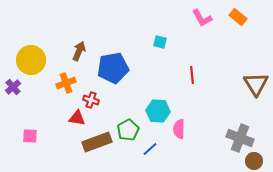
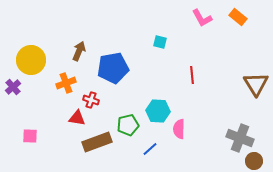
green pentagon: moved 5 px up; rotated 15 degrees clockwise
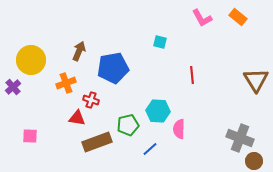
brown triangle: moved 4 px up
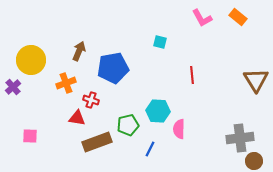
gray cross: rotated 28 degrees counterclockwise
blue line: rotated 21 degrees counterclockwise
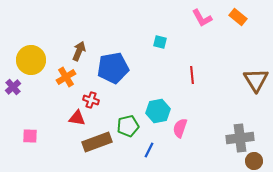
orange cross: moved 6 px up; rotated 12 degrees counterclockwise
cyan hexagon: rotated 15 degrees counterclockwise
green pentagon: moved 1 px down
pink semicircle: moved 1 px right, 1 px up; rotated 18 degrees clockwise
blue line: moved 1 px left, 1 px down
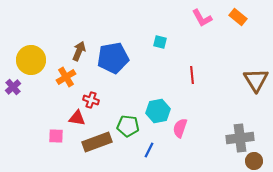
blue pentagon: moved 10 px up
green pentagon: rotated 20 degrees clockwise
pink square: moved 26 px right
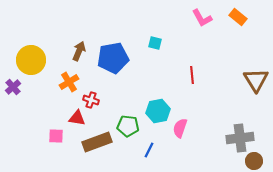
cyan square: moved 5 px left, 1 px down
orange cross: moved 3 px right, 5 px down
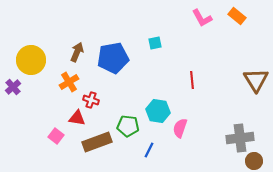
orange rectangle: moved 1 px left, 1 px up
cyan square: rotated 24 degrees counterclockwise
brown arrow: moved 2 px left, 1 px down
red line: moved 5 px down
cyan hexagon: rotated 20 degrees clockwise
pink square: rotated 35 degrees clockwise
